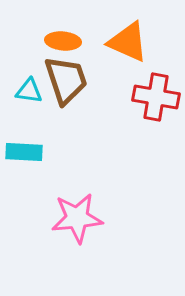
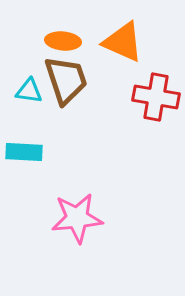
orange triangle: moved 5 px left
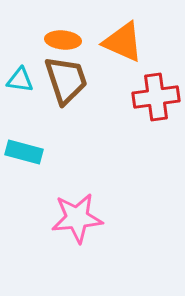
orange ellipse: moved 1 px up
cyan triangle: moved 9 px left, 11 px up
red cross: rotated 18 degrees counterclockwise
cyan rectangle: rotated 12 degrees clockwise
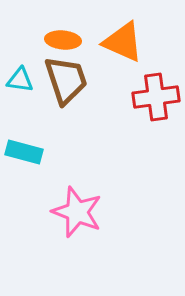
pink star: moved 6 px up; rotated 27 degrees clockwise
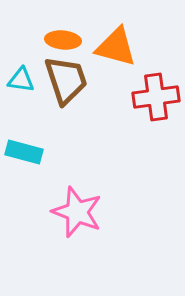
orange triangle: moved 7 px left, 5 px down; rotated 9 degrees counterclockwise
cyan triangle: moved 1 px right
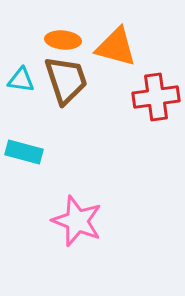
pink star: moved 9 px down
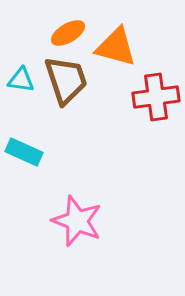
orange ellipse: moved 5 px right, 7 px up; rotated 36 degrees counterclockwise
cyan rectangle: rotated 9 degrees clockwise
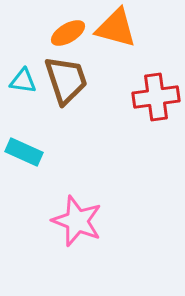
orange triangle: moved 19 px up
cyan triangle: moved 2 px right, 1 px down
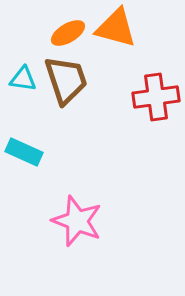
cyan triangle: moved 2 px up
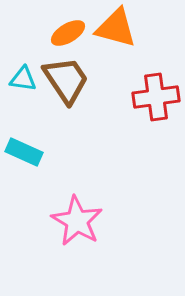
brown trapezoid: rotated 16 degrees counterclockwise
pink star: rotated 9 degrees clockwise
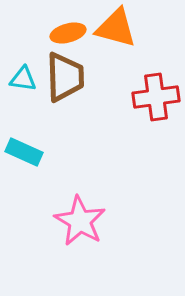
orange ellipse: rotated 16 degrees clockwise
brown trapezoid: moved 1 px left, 3 px up; rotated 32 degrees clockwise
pink star: moved 3 px right
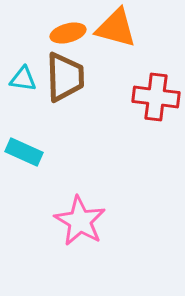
red cross: rotated 15 degrees clockwise
